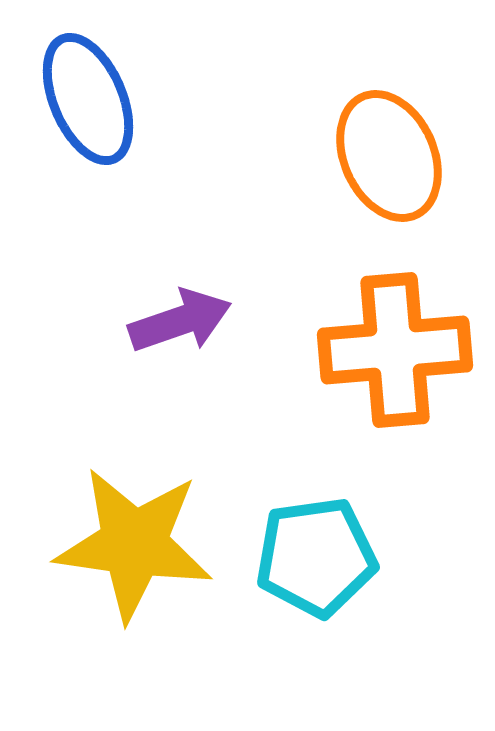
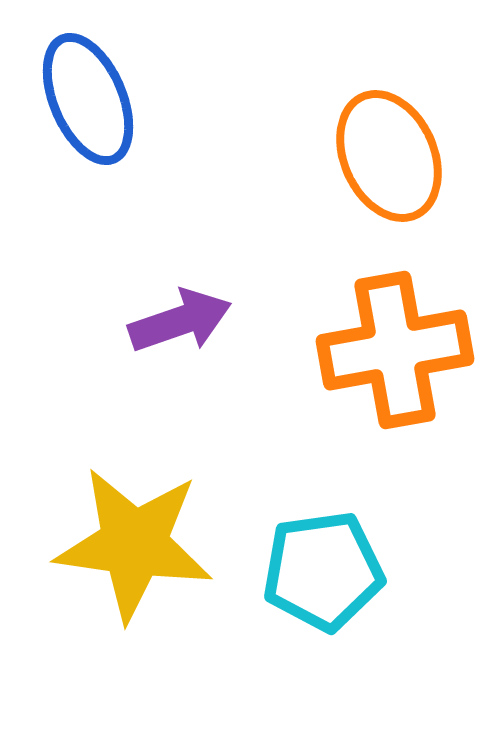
orange cross: rotated 5 degrees counterclockwise
cyan pentagon: moved 7 px right, 14 px down
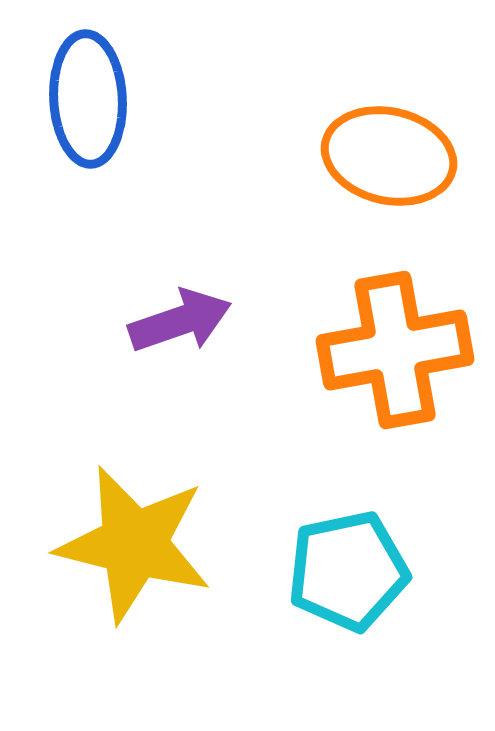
blue ellipse: rotated 20 degrees clockwise
orange ellipse: rotated 53 degrees counterclockwise
yellow star: rotated 6 degrees clockwise
cyan pentagon: moved 25 px right; rotated 4 degrees counterclockwise
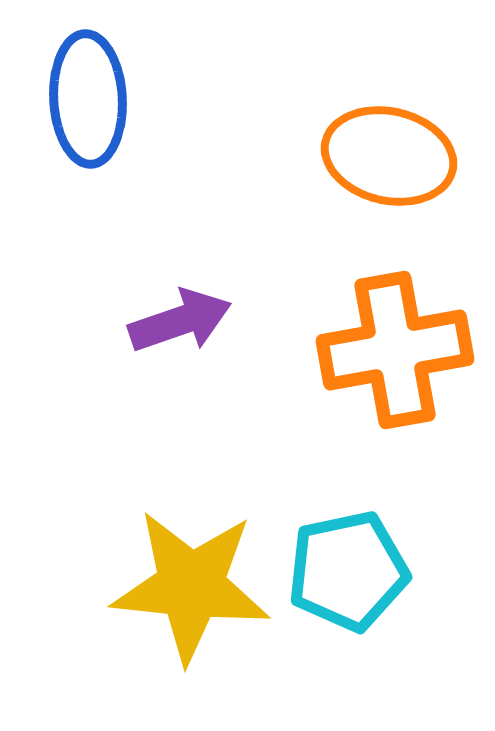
yellow star: moved 57 px right, 42 px down; rotated 8 degrees counterclockwise
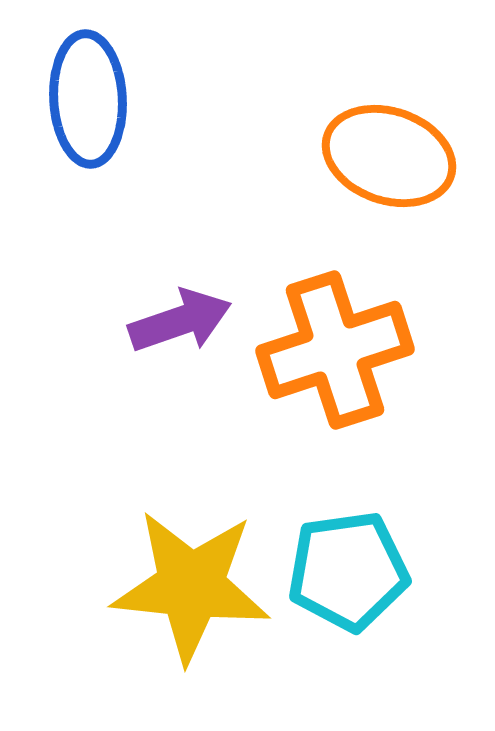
orange ellipse: rotated 6 degrees clockwise
orange cross: moved 60 px left; rotated 8 degrees counterclockwise
cyan pentagon: rotated 4 degrees clockwise
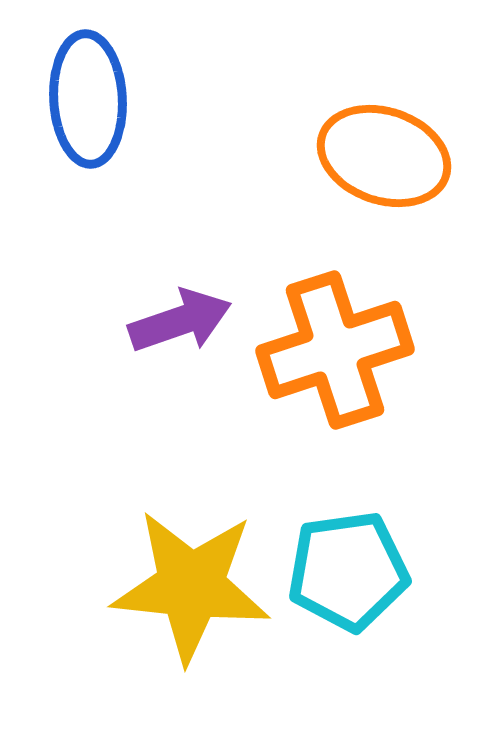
orange ellipse: moved 5 px left
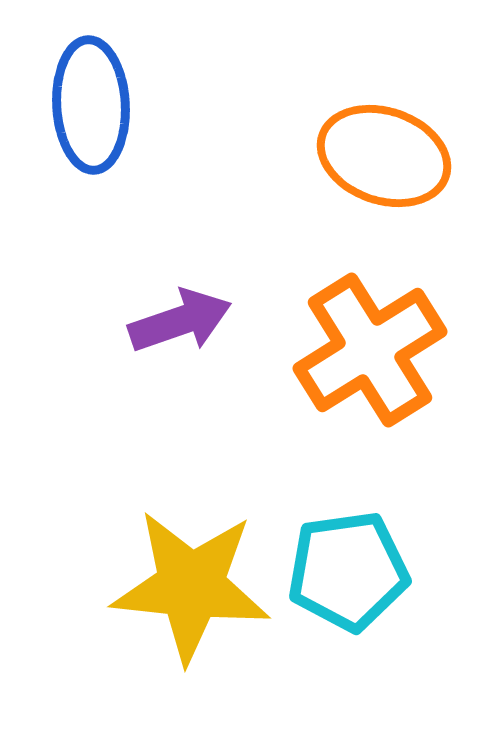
blue ellipse: moved 3 px right, 6 px down
orange cross: moved 35 px right; rotated 14 degrees counterclockwise
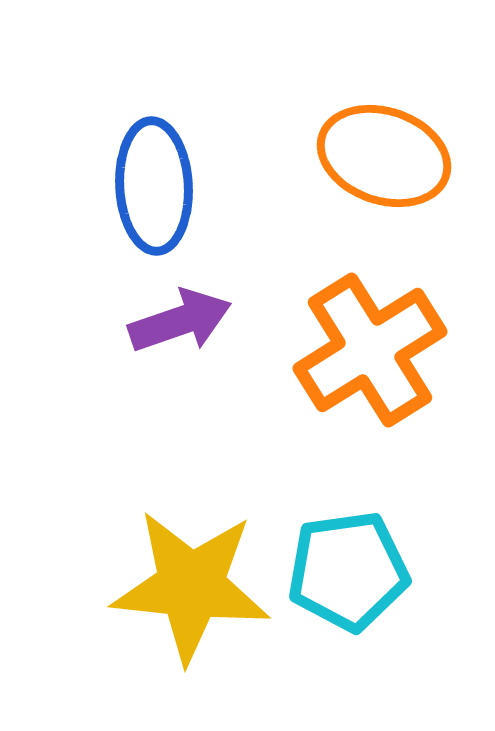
blue ellipse: moved 63 px right, 81 px down
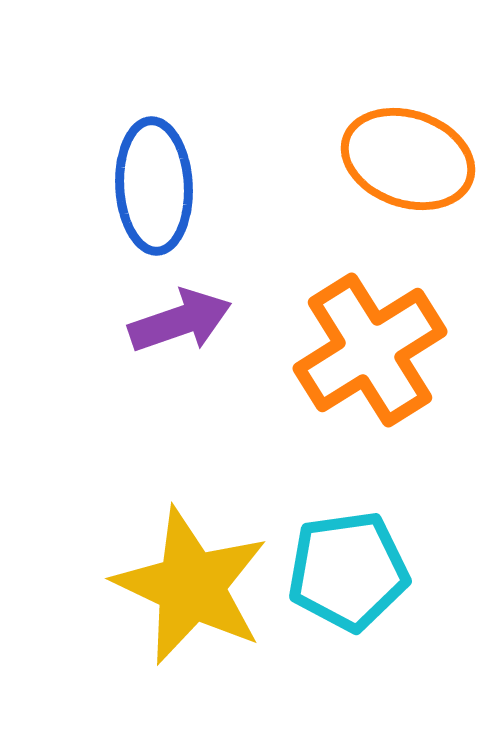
orange ellipse: moved 24 px right, 3 px down
yellow star: rotated 19 degrees clockwise
